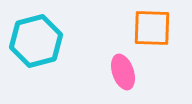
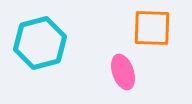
cyan hexagon: moved 4 px right, 2 px down
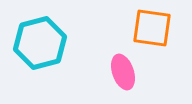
orange square: rotated 6 degrees clockwise
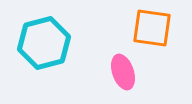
cyan hexagon: moved 4 px right
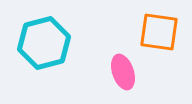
orange square: moved 7 px right, 4 px down
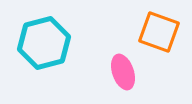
orange square: rotated 12 degrees clockwise
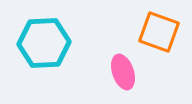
cyan hexagon: rotated 12 degrees clockwise
